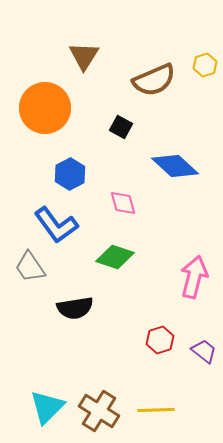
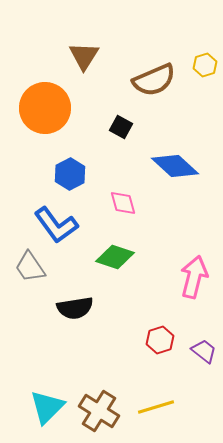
yellow line: moved 3 px up; rotated 15 degrees counterclockwise
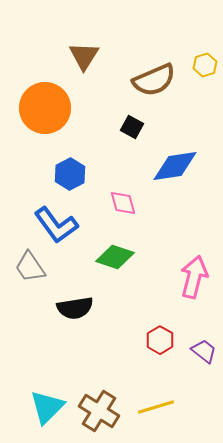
black square: moved 11 px right
blue diamond: rotated 51 degrees counterclockwise
red hexagon: rotated 12 degrees counterclockwise
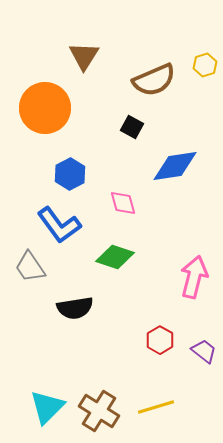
blue L-shape: moved 3 px right
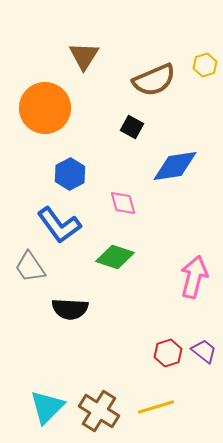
black semicircle: moved 5 px left, 1 px down; rotated 12 degrees clockwise
red hexagon: moved 8 px right, 13 px down; rotated 12 degrees clockwise
